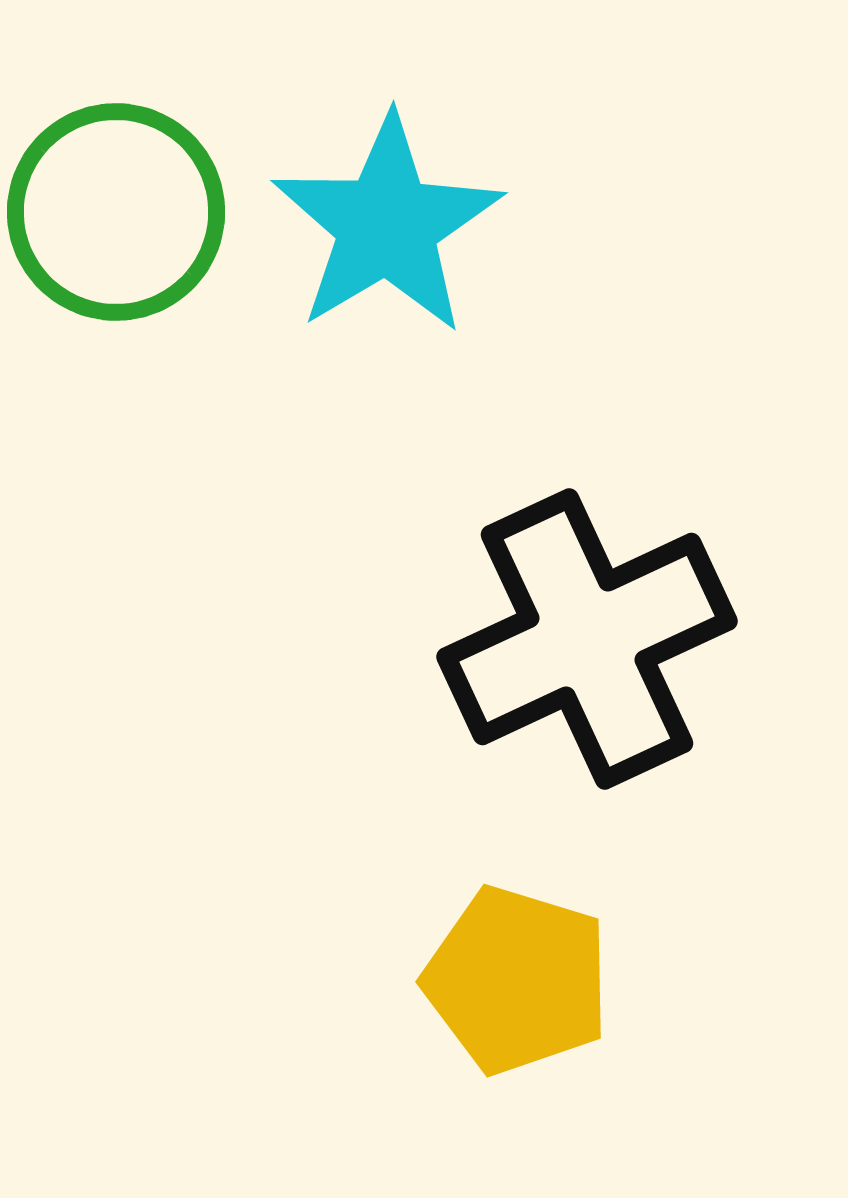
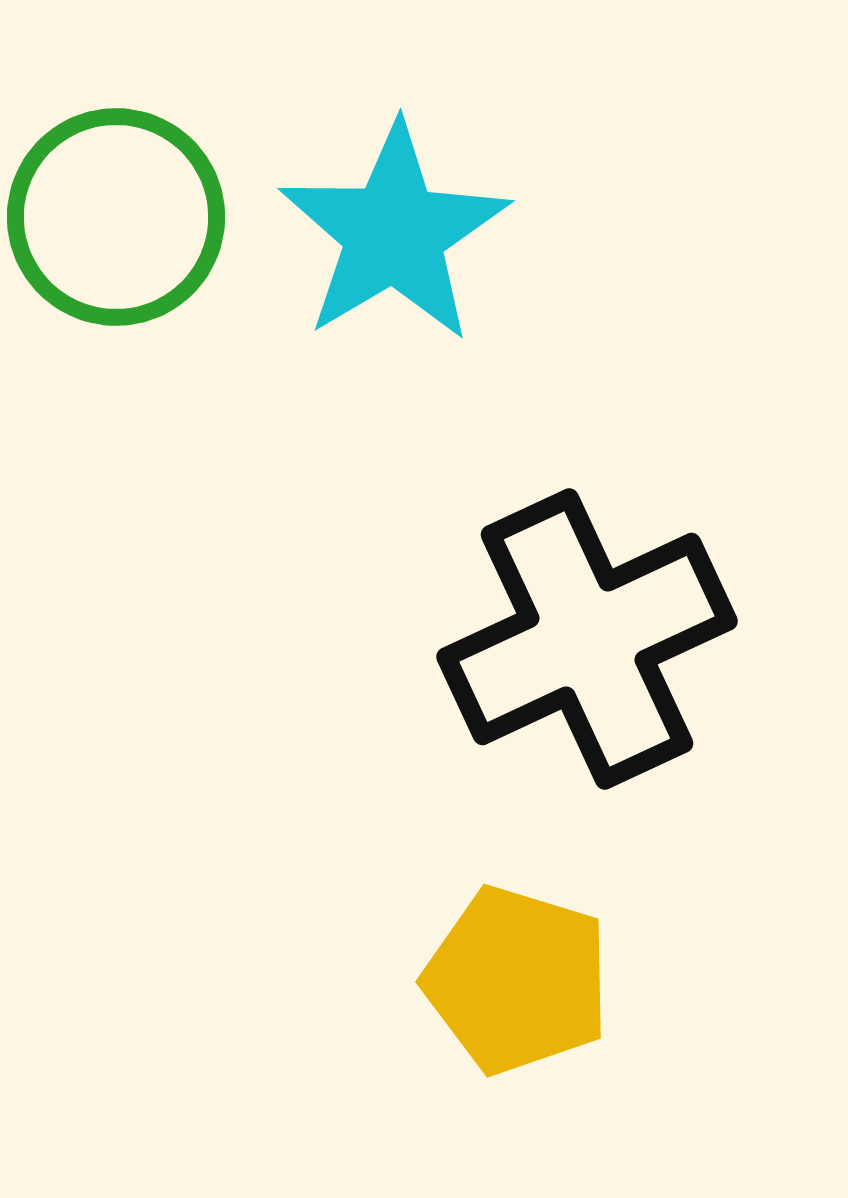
green circle: moved 5 px down
cyan star: moved 7 px right, 8 px down
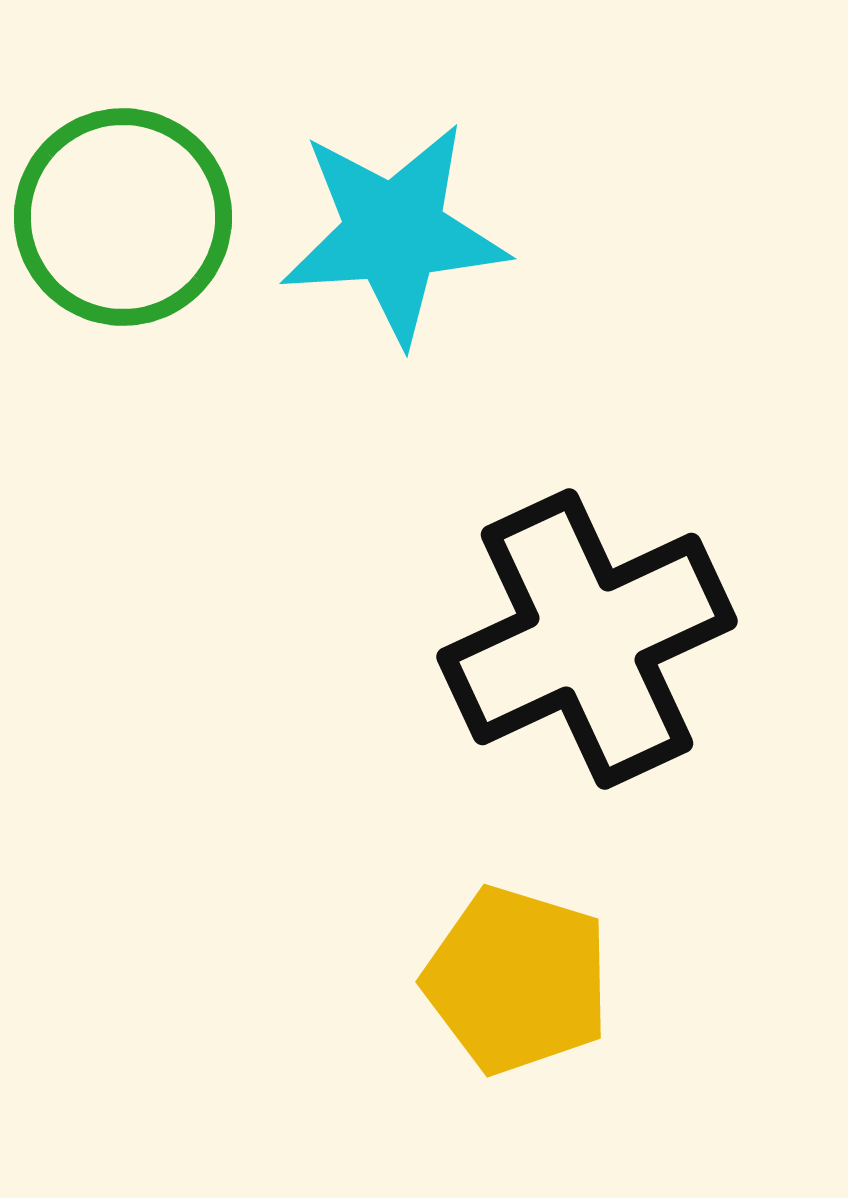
green circle: moved 7 px right
cyan star: rotated 27 degrees clockwise
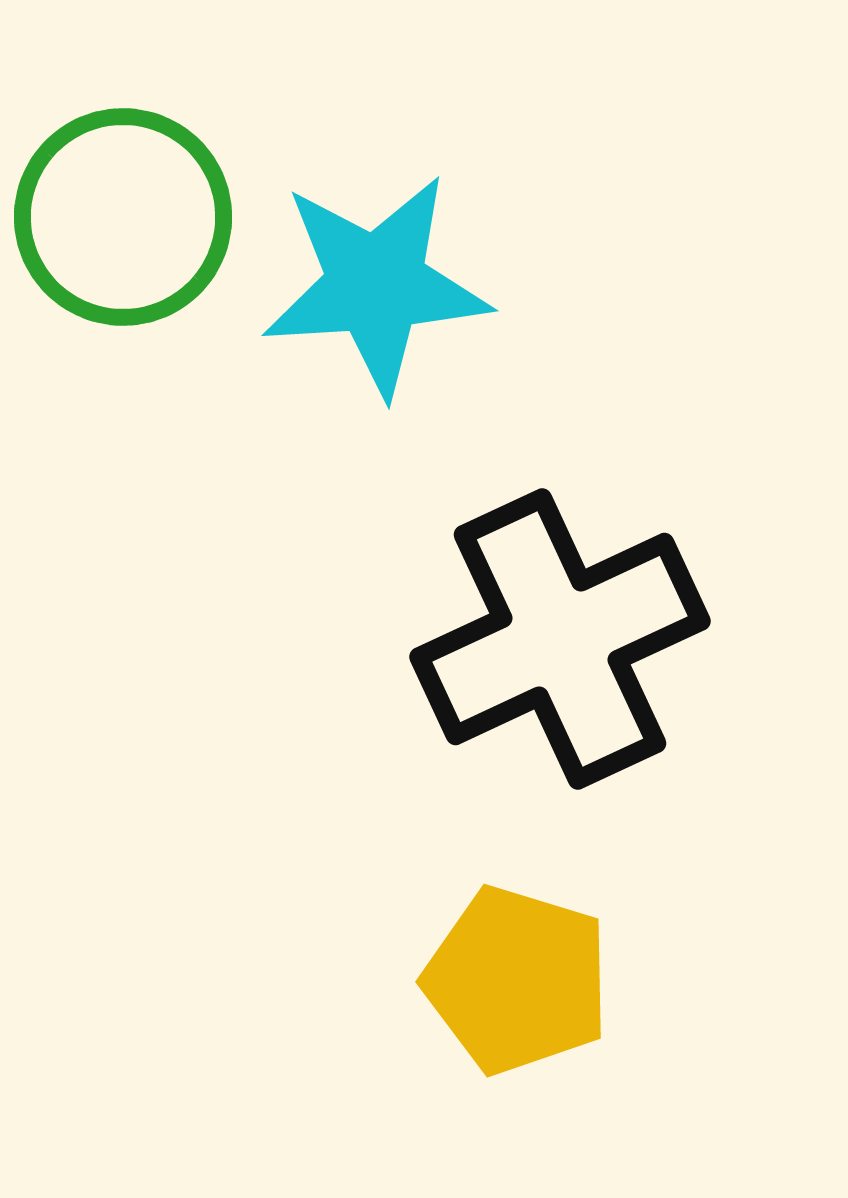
cyan star: moved 18 px left, 52 px down
black cross: moved 27 px left
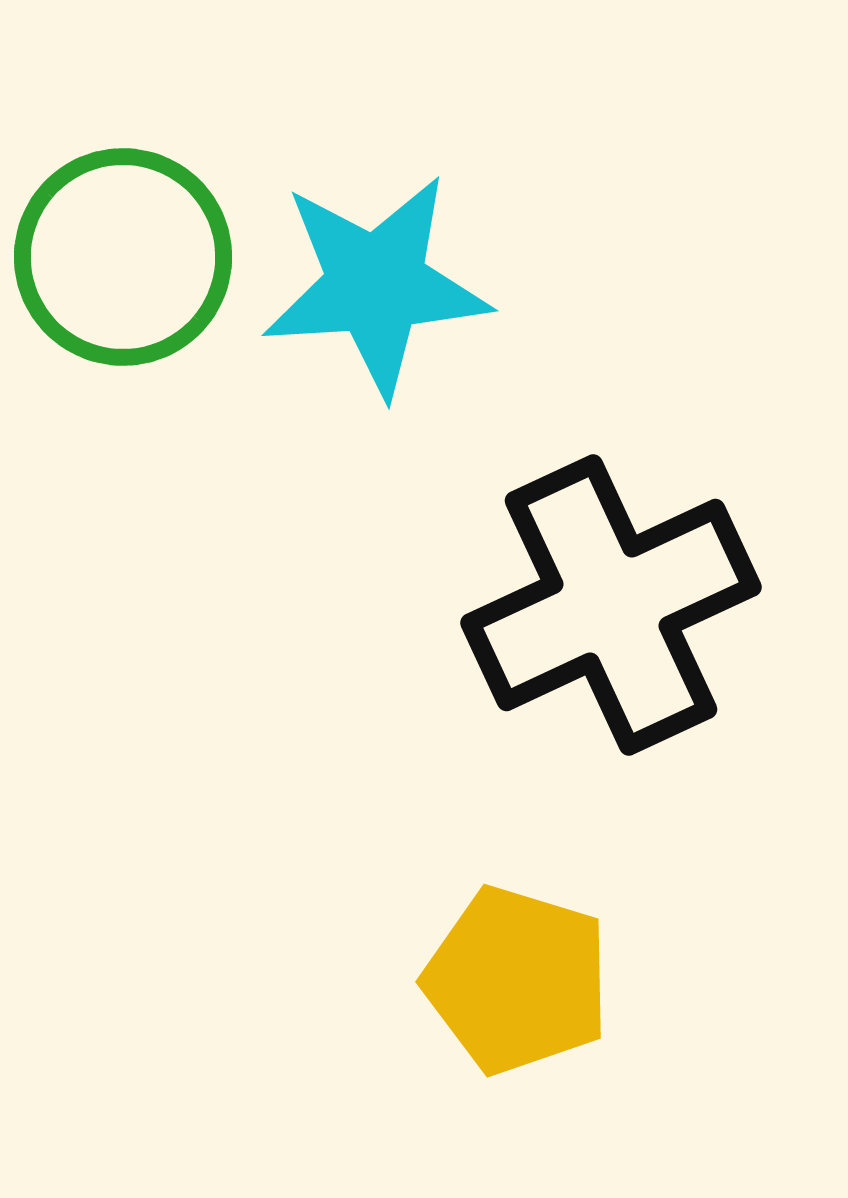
green circle: moved 40 px down
black cross: moved 51 px right, 34 px up
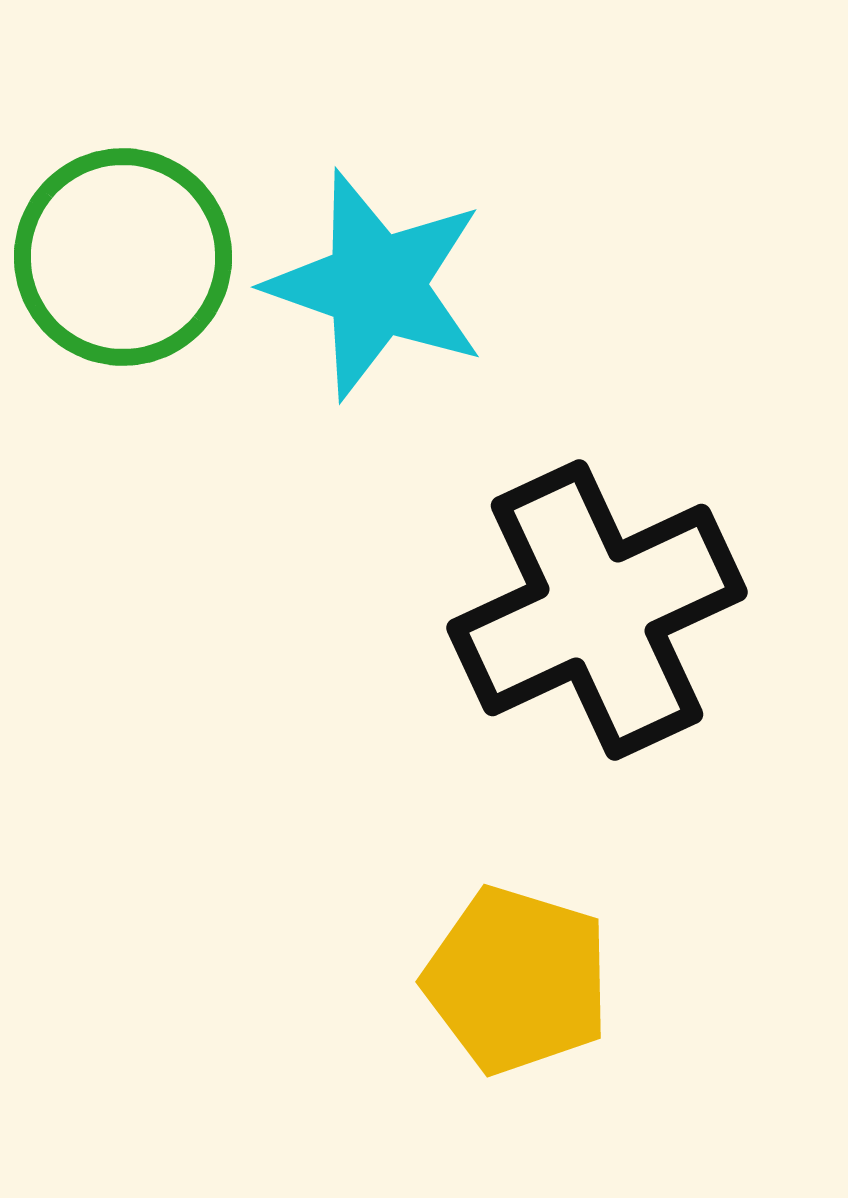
cyan star: rotated 23 degrees clockwise
black cross: moved 14 px left, 5 px down
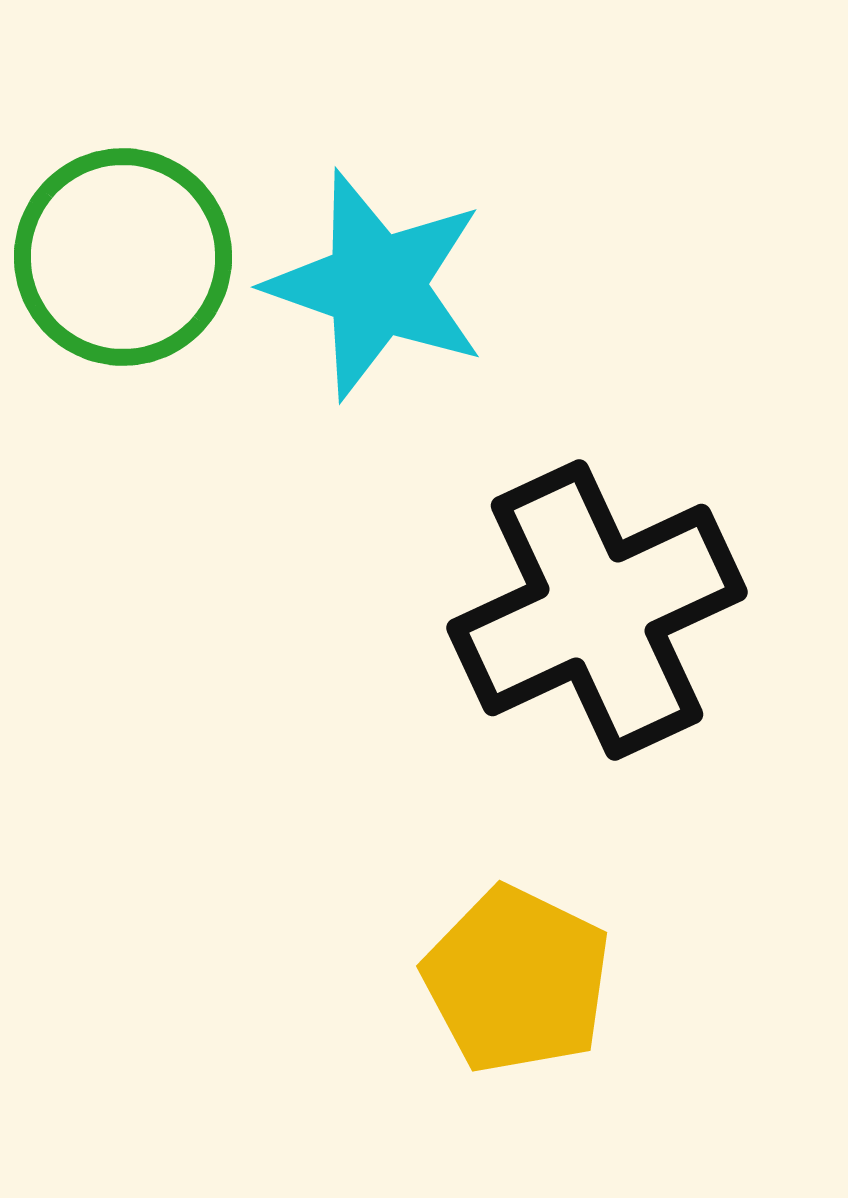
yellow pentagon: rotated 9 degrees clockwise
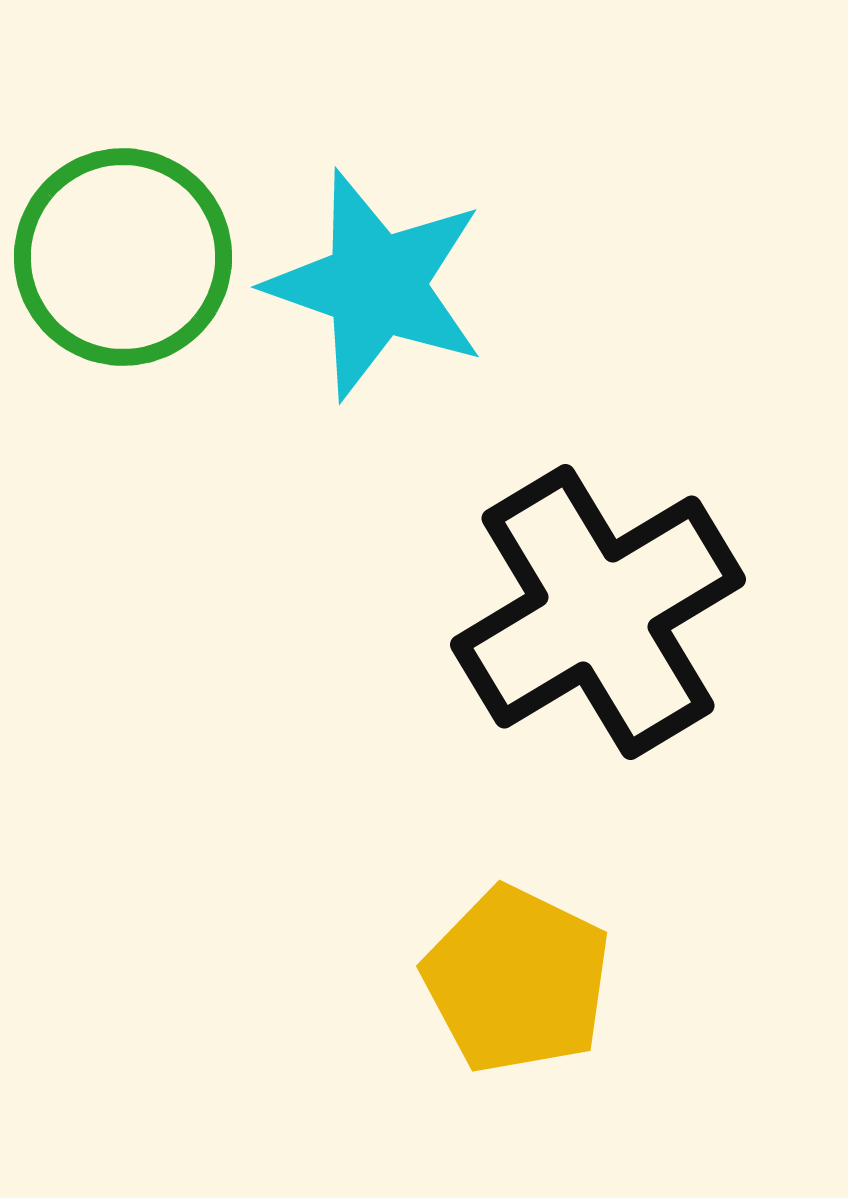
black cross: moved 1 px right, 2 px down; rotated 6 degrees counterclockwise
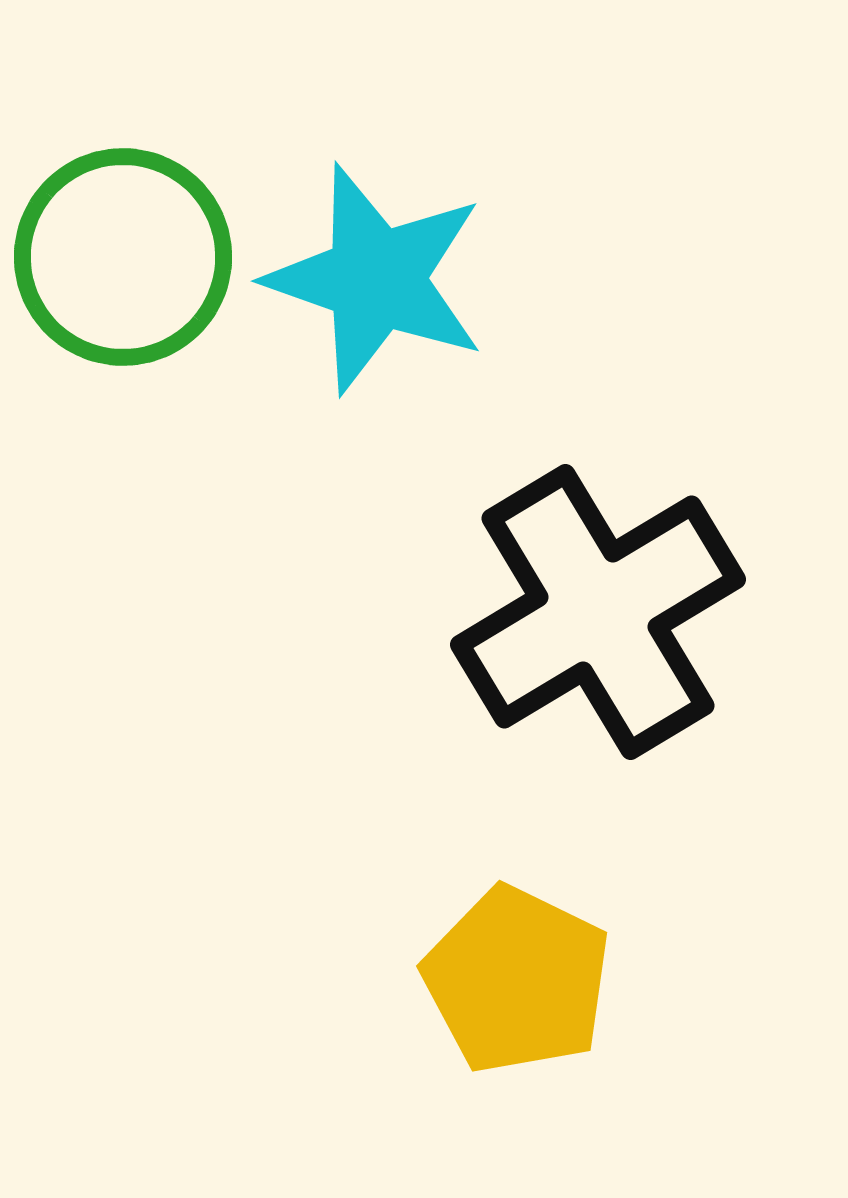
cyan star: moved 6 px up
